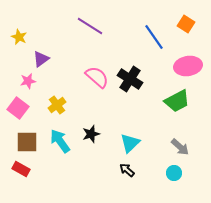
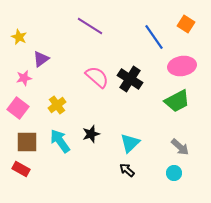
pink ellipse: moved 6 px left
pink star: moved 4 px left, 3 px up
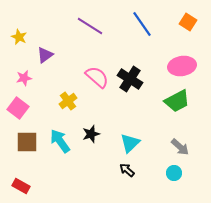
orange square: moved 2 px right, 2 px up
blue line: moved 12 px left, 13 px up
purple triangle: moved 4 px right, 4 px up
yellow cross: moved 11 px right, 4 px up
red rectangle: moved 17 px down
